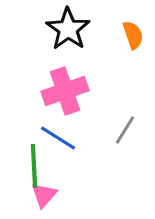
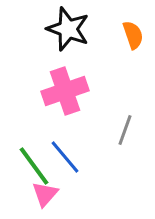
black star: rotated 15 degrees counterclockwise
gray line: rotated 12 degrees counterclockwise
blue line: moved 7 px right, 19 px down; rotated 18 degrees clockwise
green line: rotated 33 degrees counterclockwise
pink triangle: moved 1 px right, 1 px up
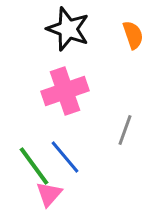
pink triangle: moved 4 px right
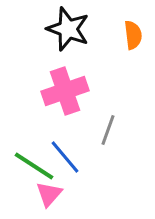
orange semicircle: rotated 12 degrees clockwise
gray line: moved 17 px left
green line: rotated 21 degrees counterclockwise
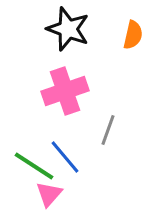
orange semicircle: rotated 20 degrees clockwise
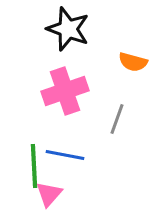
orange semicircle: moved 27 px down; rotated 92 degrees clockwise
gray line: moved 9 px right, 11 px up
blue line: moved 2 px up; rotated 39 degrees counterclockwise
green line: rotated 54 degrees clockwise
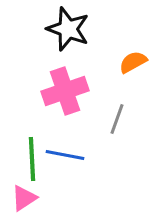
orange semicircle: rotated 136 degrees clockwise
green line: moved 2 px left, 7 px up
pink triangle: moved 25 px left, 4 px down; rotated 16 degrees clockwise
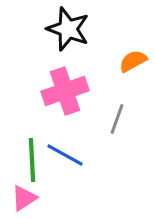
orange semicircle: moved 1 px up
blue line: rotated 18 degrees clockwise
green line: moved 1 px down
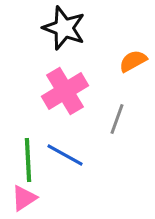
black star: moved 4 px left, 1 px up
pink cross: rotated 12 degrees counterclockwise
green line: moved 4 px left
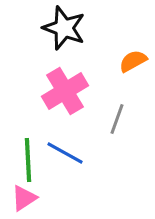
blue line: moved 2 px up
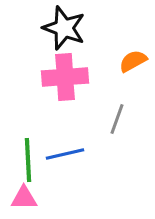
pink cross: moved 14 px up; rotated 27 degrees clockwise
blue line: moved 1 px down; rotated 42 degrees counterclockwise
pink triangle: rotated 32 degrees clockwise
